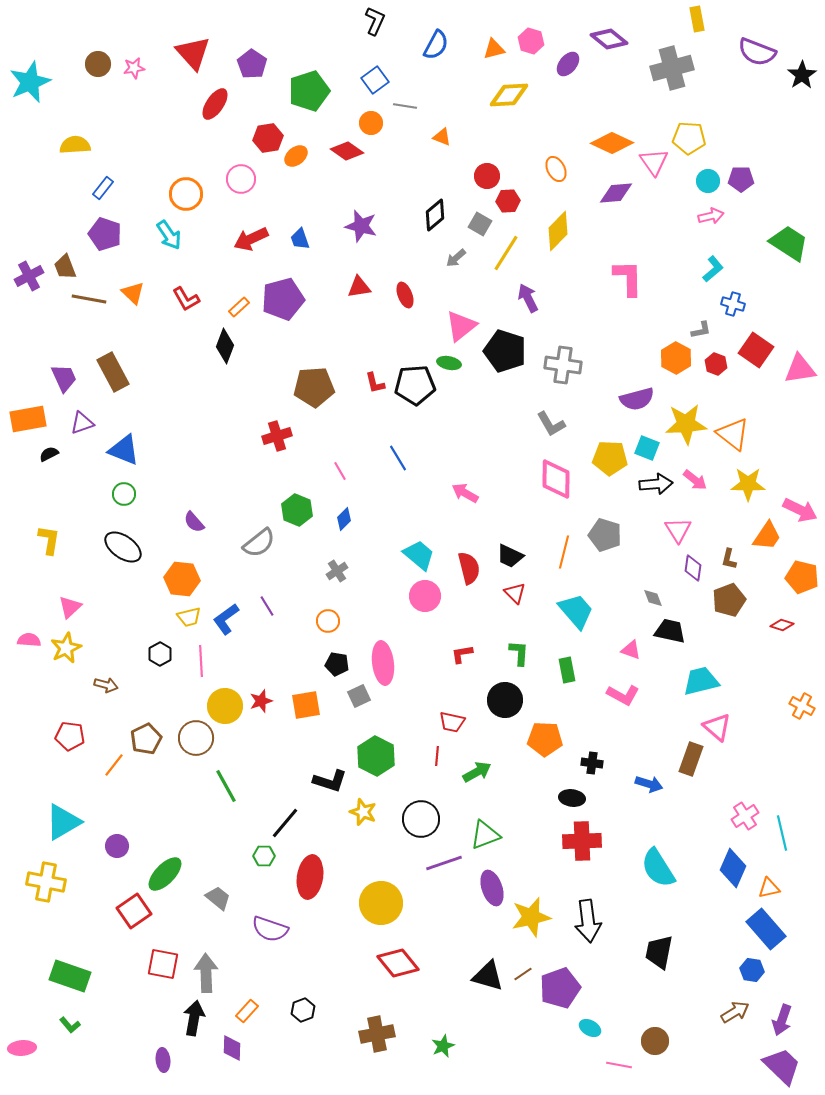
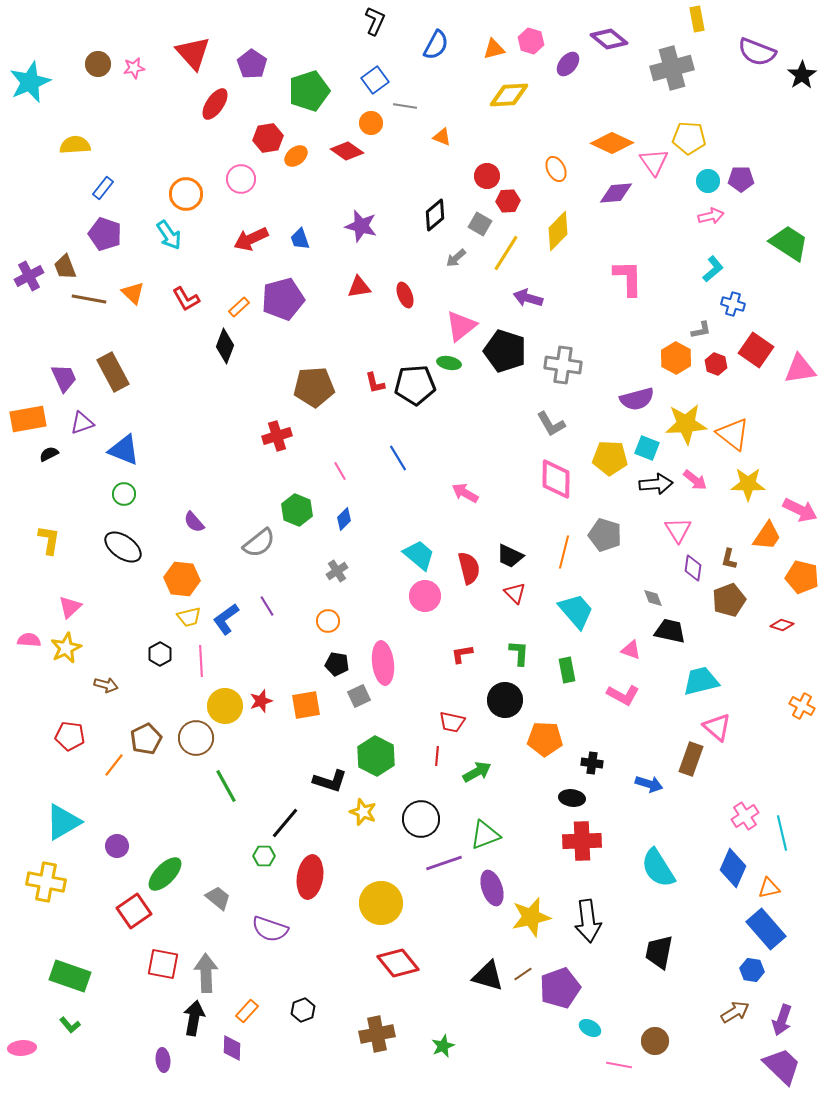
purple arrow at (528, 298): rotated 48 degrees counterclockwise
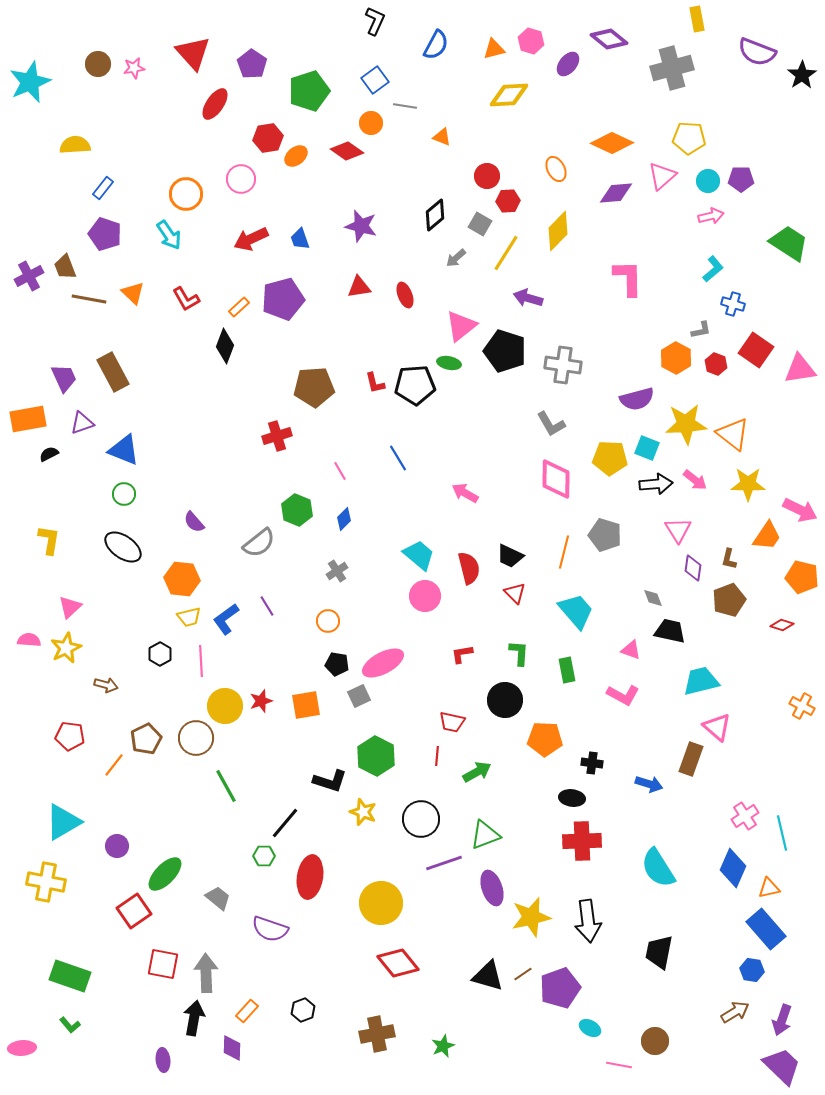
pink triangle at (654, 162): moved 8 px right, 14 px down; rotated 24 degrees clockwise
pink ellipse at (383, 663): rotated 69 degrees clockwise
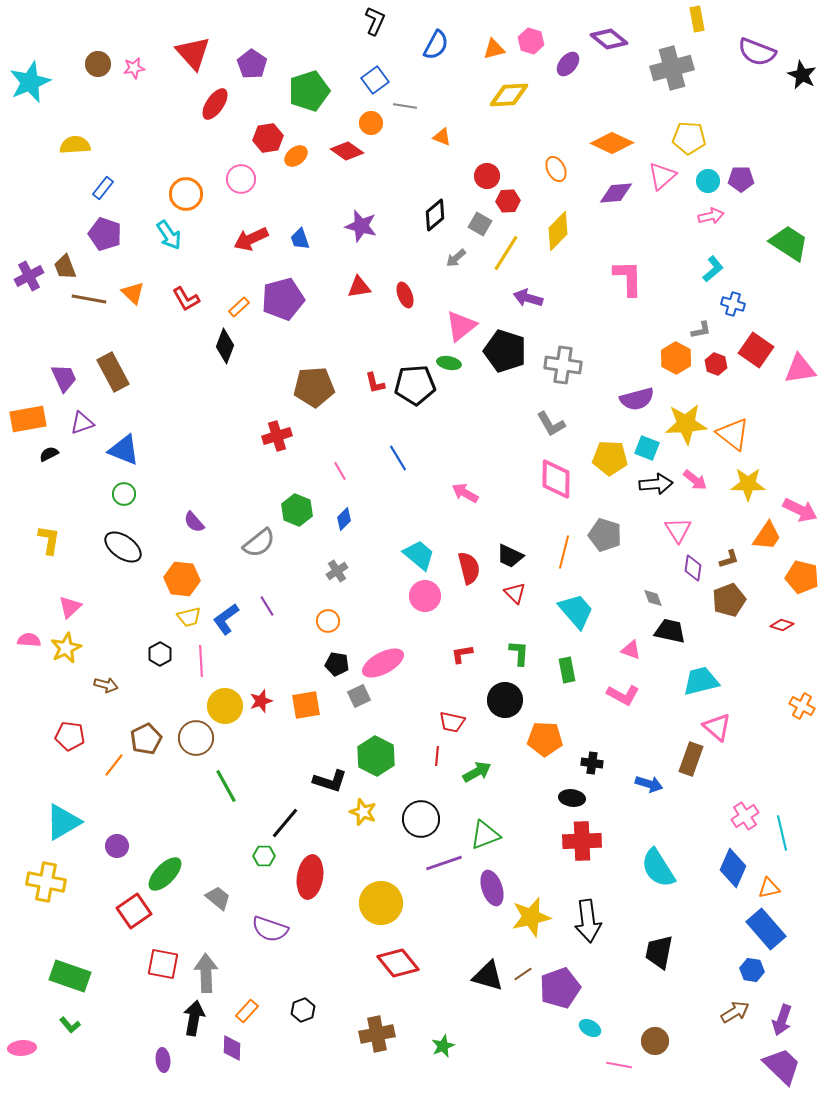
black star at (802, 75): rotated 12 degrees counterclockwise
brown L-shape at (729, 559): rotated 120 degrees counterclockwise
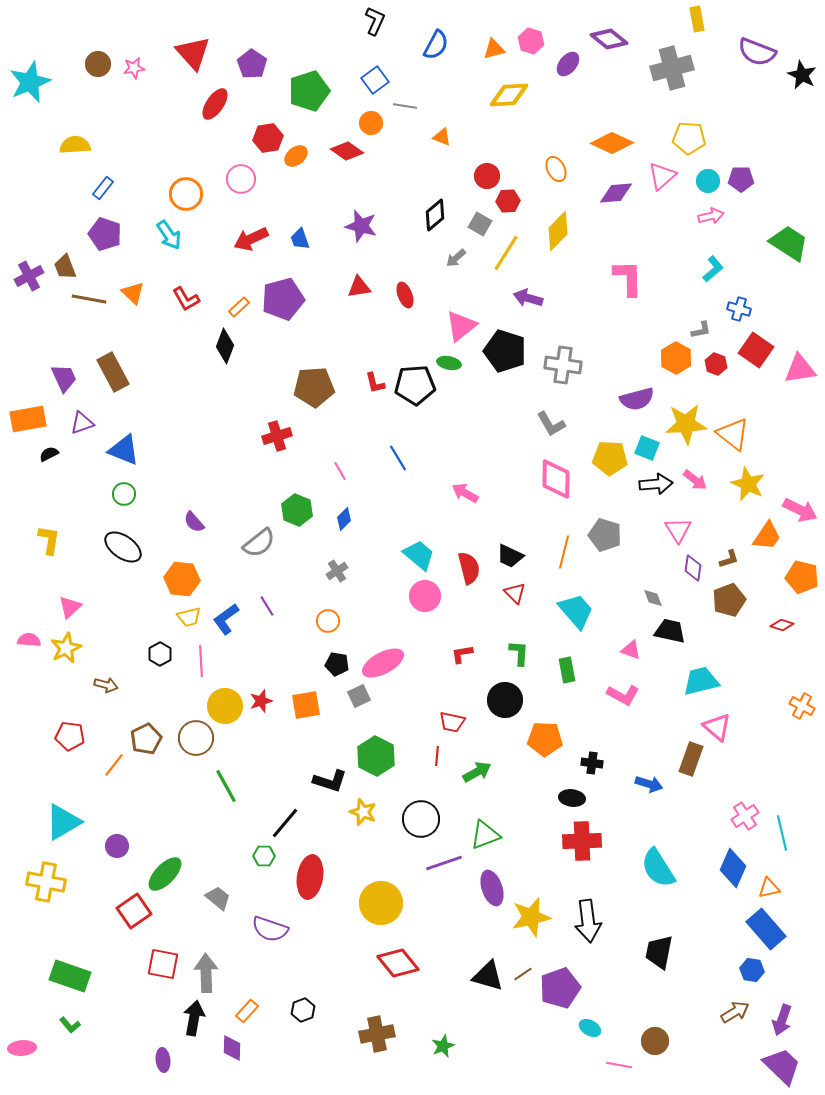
blue cross at (733, 304): moved 6 px right, 5 px down
yellow star at (748, 484): rotated 24 degrees clockwise
